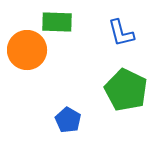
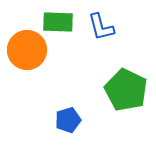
green rectangle: moved 1 px right
blue L-shape: moved 20 px left, 6 px up
blue pentagon: rotated 25 degrees clockwise
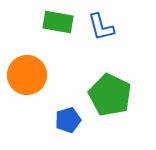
green rectangle: rotated 8 degrees clockwise
orange circle: moved 25 px down
green pentagon: moved 16 px left, 5 px down
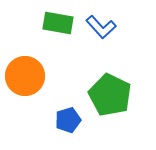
green rectangle: moved 1 px down
blue L-shape: rotated 28 degrees counterclockwise
orange circle: moved 2 px left, 1 px down
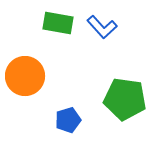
blue L-shape: moved 1 px right
green pentagon: moved 15 px right, 4 px down; rotated 18 degrees counterclockwise
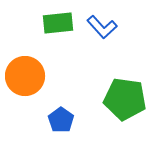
green rectangle: rotated 16 degrees counterclockwise
blue pentagon: moved 7 px left; rotated 20 degrees counterclockwise
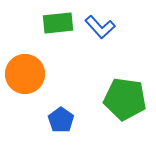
blue L-shape: moved 2 px left
orange circle: moved 2 px up
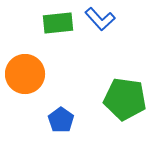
blue L-shape: moved 8 px up
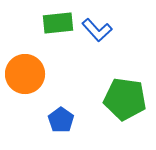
blue L-shape: moved 3 px left, 11 px down
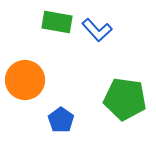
green rectangle: moved 1 px left, 1 px up; rotated 16 degrees clockwise
orange circle: moved 6 px down
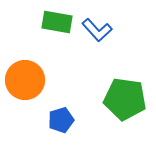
blue pentagon: rotated 20 degrees clockwise
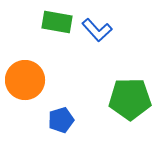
green pentagon: moved 5 px right; rotated 9 degrees counterclockwise
